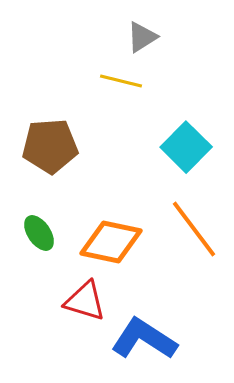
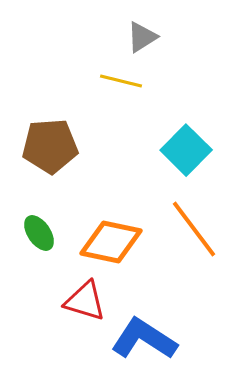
cyan square: moved 3 px down
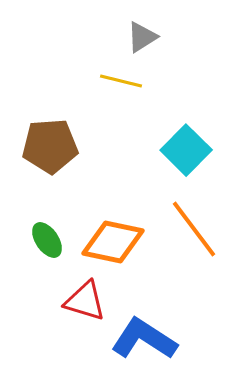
green ellipse: moved 8 px right, 7 px down
orange diamond: moved 2 px right
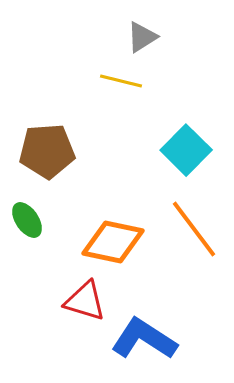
brown pentagon: moved 3 px left, 5 px down
green ellipse: moved 20 px left, 20 px up
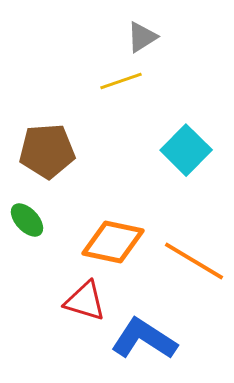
yellow line: rotated 33 degrees counterclockwise
green ellipse: rotated 9 degrees counterclockwise
orange line: moved 32 px down; rotated 22 degrees counterclockwise
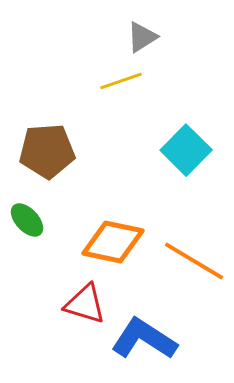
red triangle: moved 3 px down
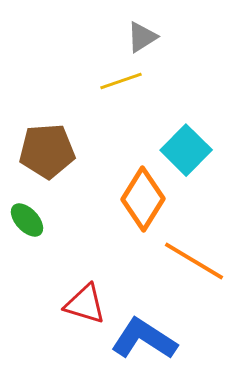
orange diamond: moved 30 px right, 43 px up; rotated 70 degrees counterclockwise
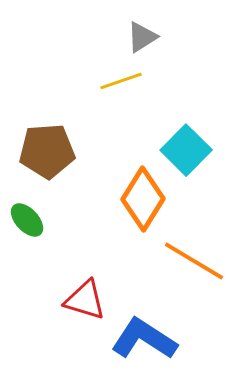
red triangle: moved 4 px up
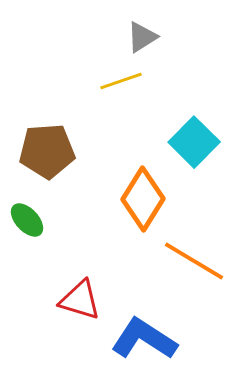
cyan square: moved 8 px right, 8 px up
red triangle: moved 5 px left
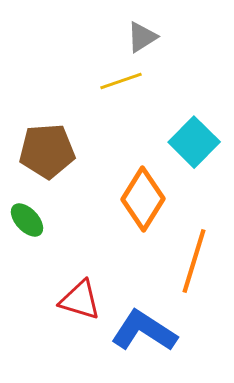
orange line: rotated 76 degrees clockwise
blue L-shape: moved 8 px up
